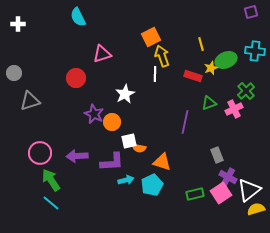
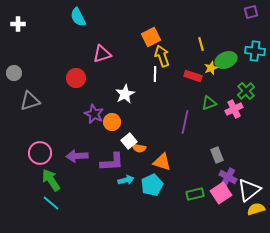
white square: rotated 28 degrees counterclockwise
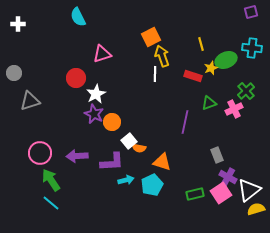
cyan cross: moved 3 px left, 3 px up
white star: moved 29 px left
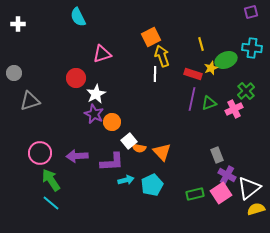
red rectangle: moved 2 px up
purple line: moved 7 px right, 23 px up
orange triangle: moved 10 px up; rotated 30 degrees clockwise
purple cross: moved 1 px left, 2 px up
white triangle: moved 2 px up
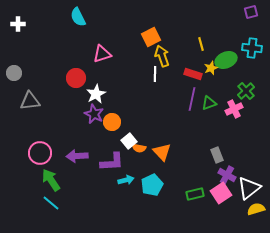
gray triangle: rotated 10 degrees clockwise
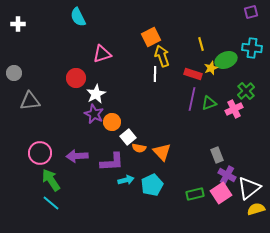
white square: moved 1 px left, 4 px up
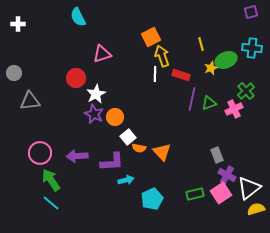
red rectangle: moved 12 px left, 1 px down
orange circle: moved 3 px right, 5 px up
cyan pentagon: moved 14 px down
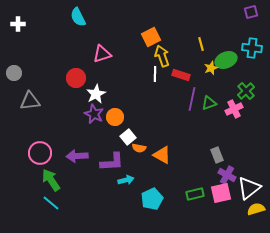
orange triangle: moved 3 px down; rotated 18 degrees counterclockwise
pink square: rotated 20 degrees clockwise
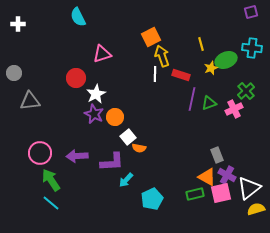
orange triangle: moved 45 px right, 22 px down
cyan arrow: rotated 147 degrees clockwise
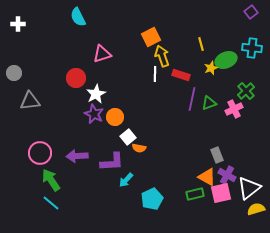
purple square: rotated 24 degrees counterclockwise
